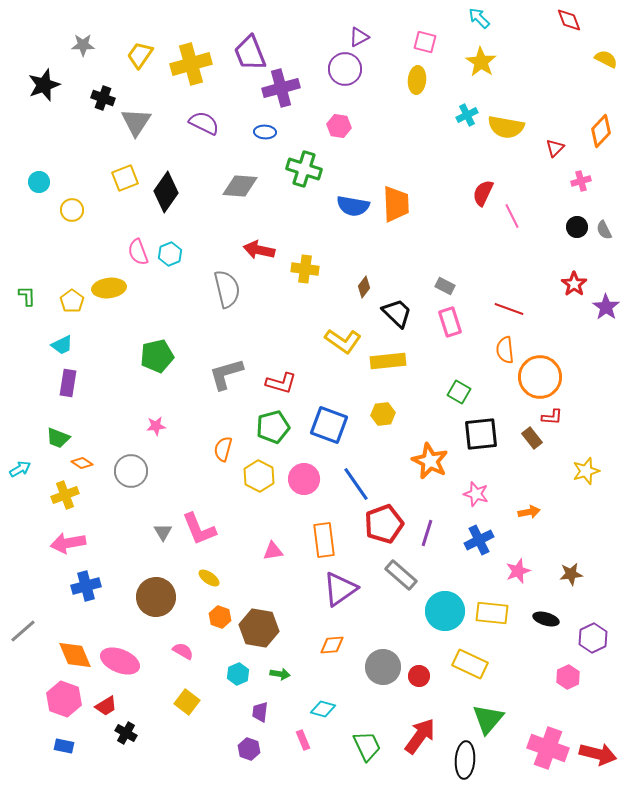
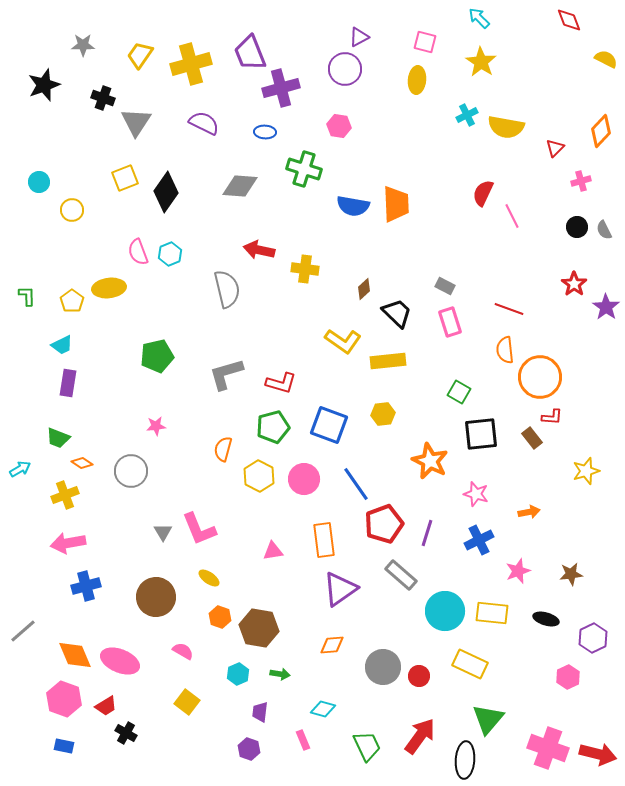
brown diamond at (364, 287): moved 2 px down; rotated 10 degrees clockwise
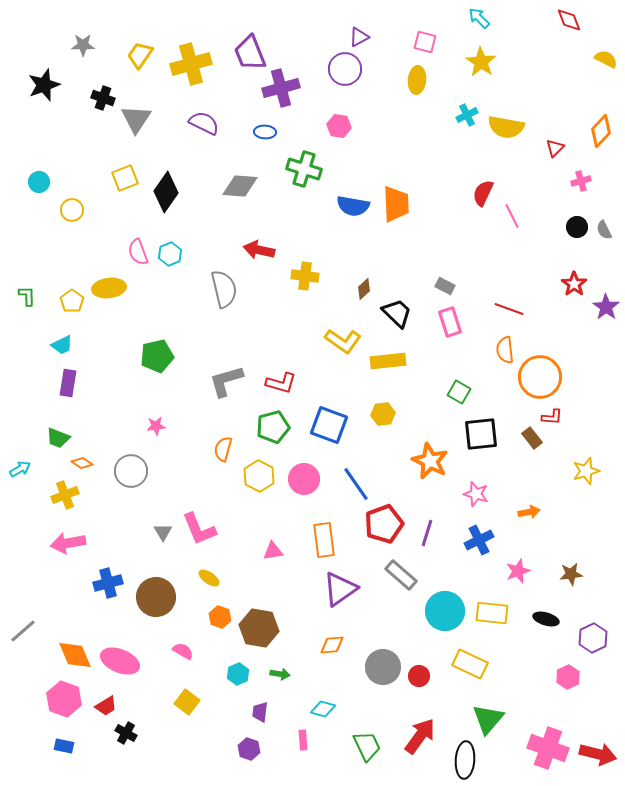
gray triangle at (136, 122): moved 3 px up
yellow cross at (305, 269): moved 7 px down
gray semicircle at (227, 289): moved 3 px left
gray L-shape at (226, 374): moved 7 px down
blue cross at (86, 586): moved 22 px right, 3 px up
pink rectangle at (303, 740): rotated 18 degrees clockwise
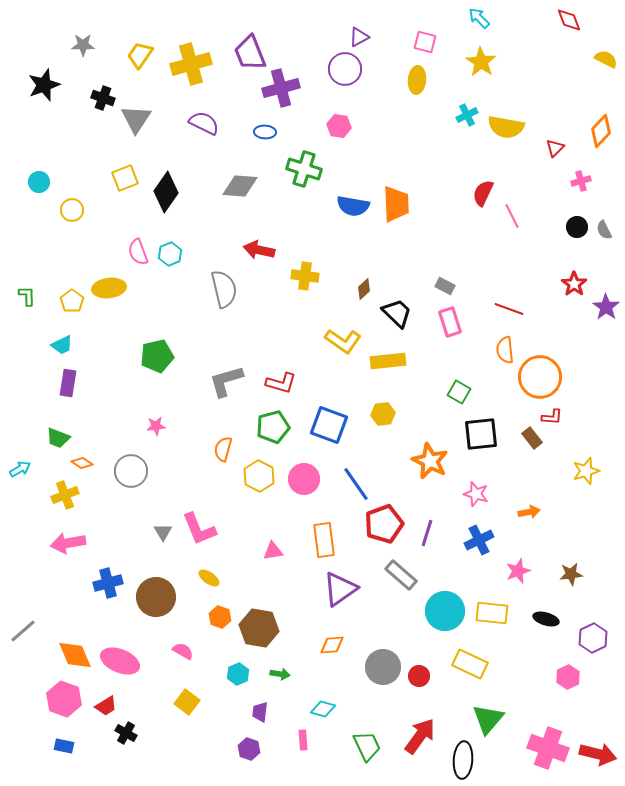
black ellipse at (465, 760): moved 2 px left
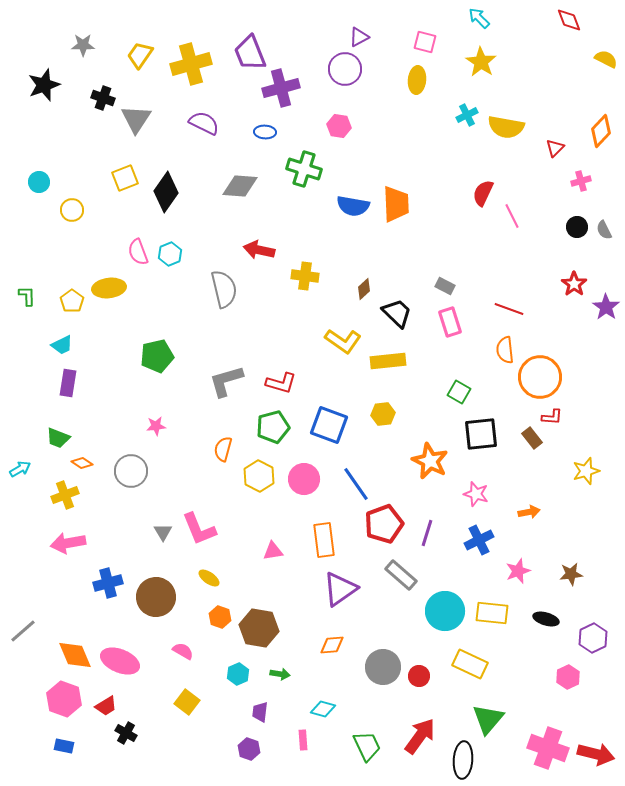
red arrow at (598, 754): moved 2 px left
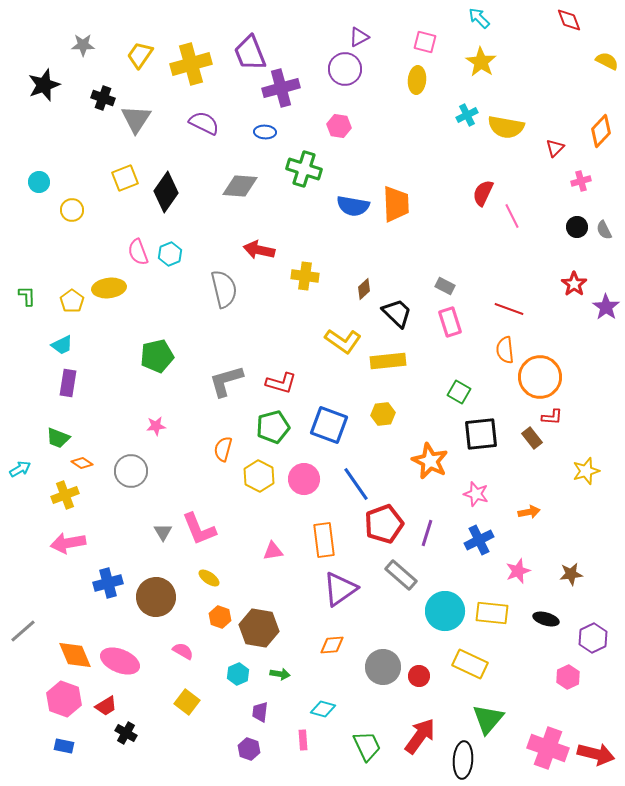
yellow semicircle at (606, 59): moved 1 px right, 2 px down
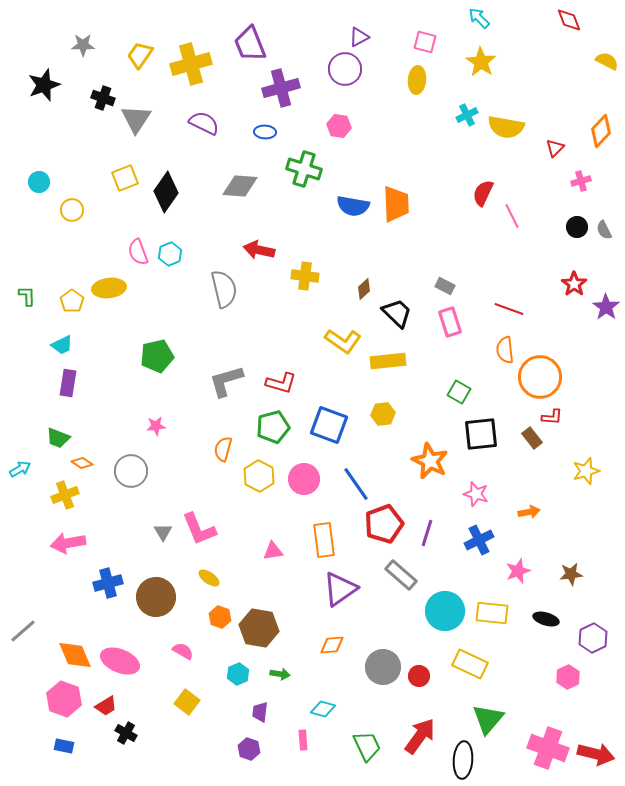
purple trapezoid at (250, 53): moved 9 px up
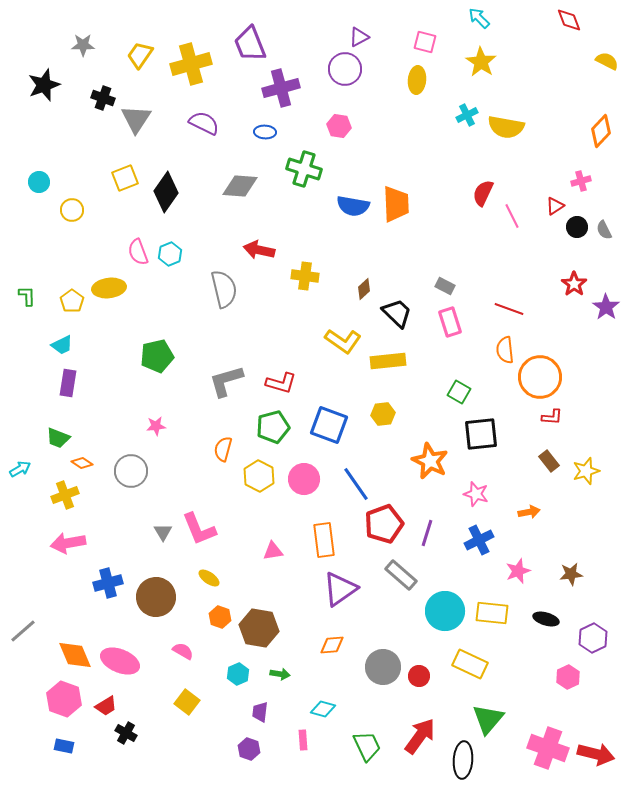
red triangle at (555, 148): moved 58 px down; rotated 12 degrees clockwise
brown rectangle at (532, 438): moved 17 px right, 23 px down
